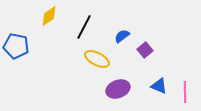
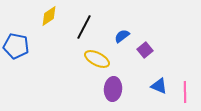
purple ellipse: moved 5 px left; rotated 65 degrees counterclockwise
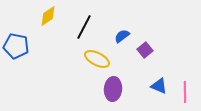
yellow diamond: moved 1 px left
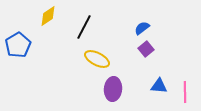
blue semicircle: moved 20 px right, 8 px up
blue pentagon: moved 2 px right, 1 px up; rotated 30 degrees clockwise
purple square: moved 1 px right, 1 px up
blue triangle: rotated 18 degrees counterclockwise
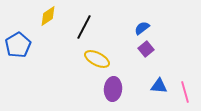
pink line: rotated 15 degrees counterclockwise
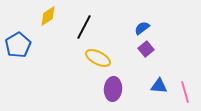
yellow ellipse: moved 1 px right, 1 px up
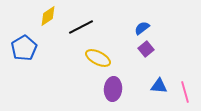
black line: moved 3 px left; rotated 35 degrees clockwise
blue pentagon: moved 6 px right, 3 px down
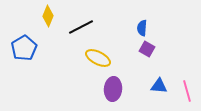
yellow diamond: rotated 35 degrees counterclockwise
blue semicircle: rotated 49 degrees counterclockwise
purple square: moved 1 px right; rotated 21 degrees counterclockwise
pink line: moved 2 px right, 1 px up
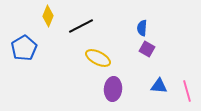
black line: moved 1 px up
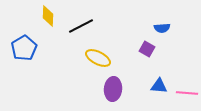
yellow diamond: rotated 20 degrees counterclockwise
blue semicircle: moved 20 px right; rotated 98 degrees counterclockwise
pink line: moved 2 px down; rotated 70 degrees counterclockwise
